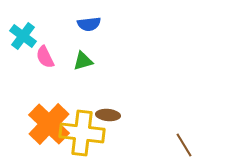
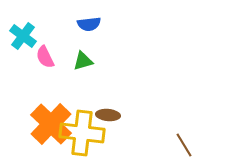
orange cross: moved 2 px right
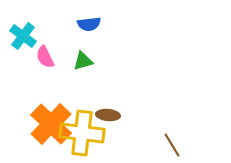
brown line: moved 12 px left
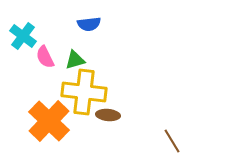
green triangle: moved 8 px left, 1 px up
orange cross: moved 2 px left, 3 px up
yellow cross: moved 2 px right, 41 px up
brown line: moved 4 px up
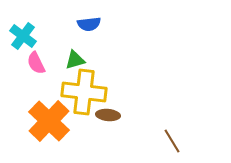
pink semicircle: moved 9 px left, 6 px down
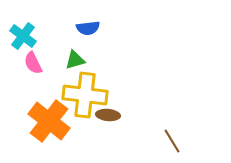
blue semicircle: moved 1 px left, 4 px down
pink semicircle: moved 3 px left
yellow cross: moved 1 px right, 3 px down
orange cross: rotated 6 degrees counterclockwise
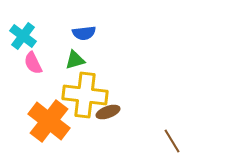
blue semicircle: moved 4 px left, 5 px down
brown ellipse: moved 3 px up; rotated 25 degrees counterclockwise
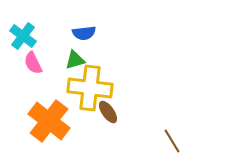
yellow cross: moved 5 px right, 7 px up
brown ellipse: rotated 75 degrees clockwise
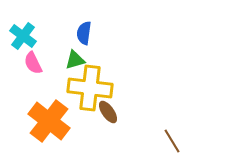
blue semicircle: rotated 105 degrees clockwise
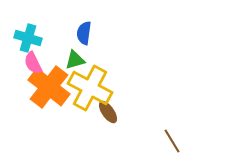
cyan cross: moved 5 px right, 2 px down; rotated 20 degrees counterclockwise
yellow cross: rotated 21 degrees clockwise
orange cross: moved 34 px up
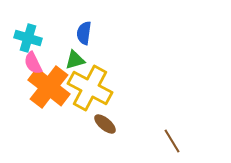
brown ellipse: moved 3 px left, 12 px down; rotated 15 degrees counterclockwise
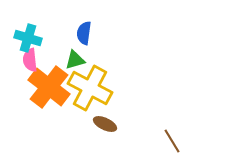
pink semicircle: moved 3 px left, 3 px up; rotated 20 degrees clockwise
brown ellipse: rotated 15 degrees counterclockwise
